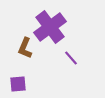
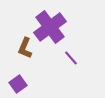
purple square: rotated 30 degrees counterclockwise
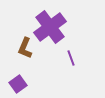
purple line: rotated 21 degrees clockwise
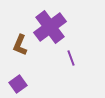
brown L-shape: moved 5 px left, 3 px up
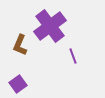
purple cross: moved 1 px up
purple line: moved 2 px right, 2 px up
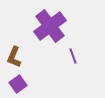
brown L-shape: moved 6 px left, 12 px down
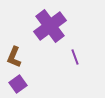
purple line: moved 2 px right, 1 px down
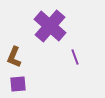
purple cross: rotated 12 degrees counterclockwise
purple square: rotated 30 degrees clockwise
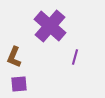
purple line: rotated 35 degrees clockwise
purple square: moved 1 px right
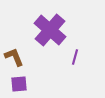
purple cross: moved 4 px down
brown L-shape: rotated 135 degrees clockwise
